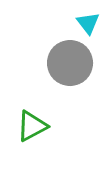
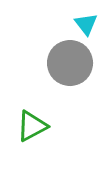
cyan triangle: moved 2 px left, 1 px down
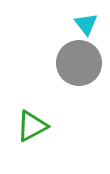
gray circle: moved 9 px right
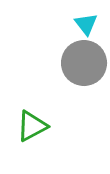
gray circle: moved 5 px right
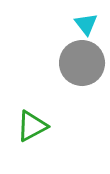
gray circle: moved 2 px left
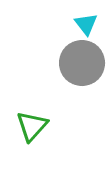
green triangle: rotated 20 degrees counterclockwise
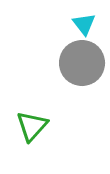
cyan triangle: moved 2 px left
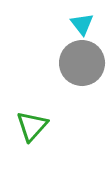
cyan triangle: moved 2 px left
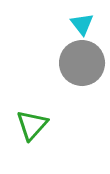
green triangle: moved 1 px up
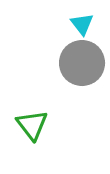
green triangle: rotated 20 degrees counterclockwise
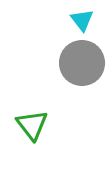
cyan triangle: moved 4 px up
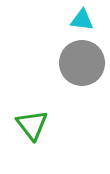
cyan triangle: rotated 45 degrees counterclockwise
